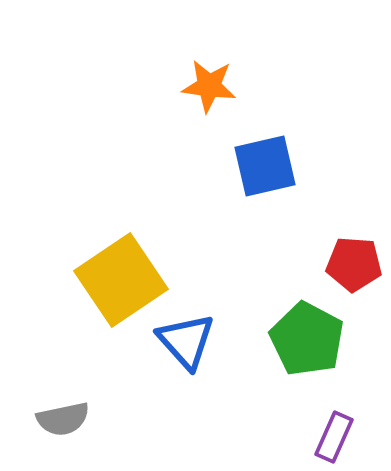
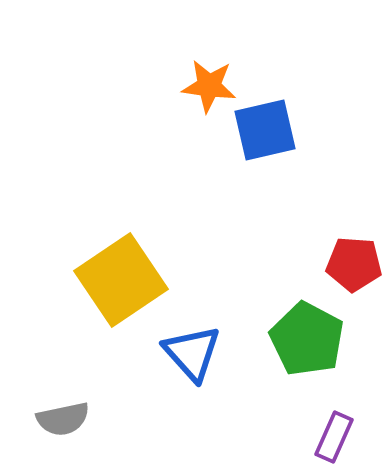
blue square: moved 36 px up
blue triangle: moved 6 px right, 12 px down
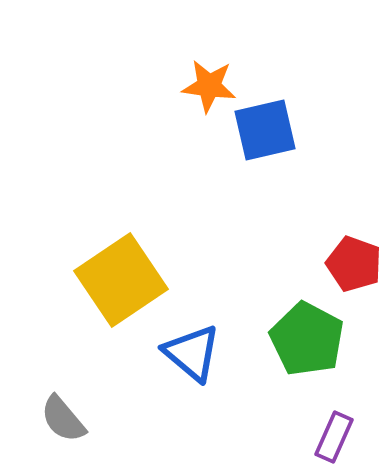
red pentagon: rotated 16 degrees clockwise
blue triangle: rotated 8 degrees counterclockwise
gray semicircle: rotated 62 degrees clockwise
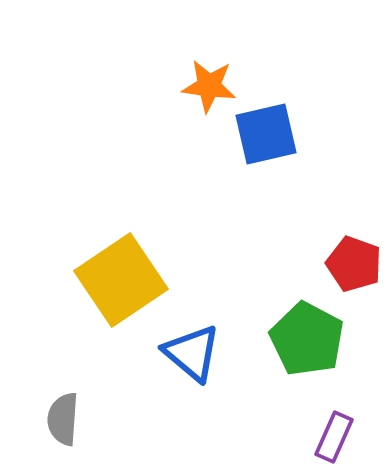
blue square: moved 1 px right, 4 px down
gray semicircle: rotated 44 degrees clockwise
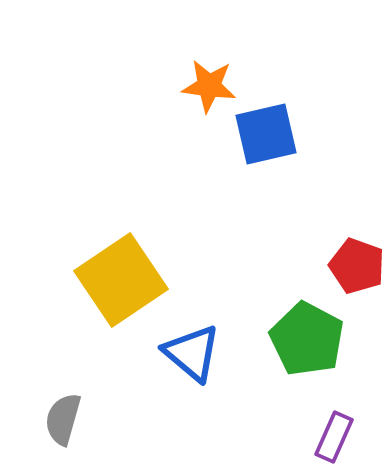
red pentagon: moved 3 px right, 2 px down
gray semicircle: rotated 12 degrees clockwise
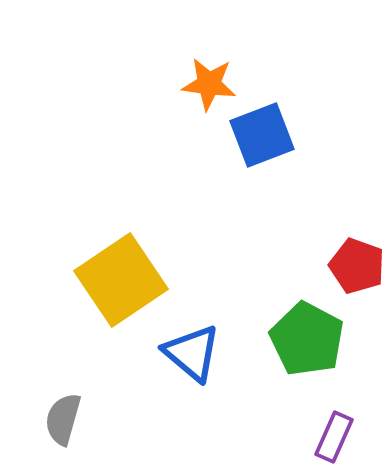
orange star: moved 2 px up
blue square: moved 4 px left, 1 px down; rotated 8 degrees counterclockwise
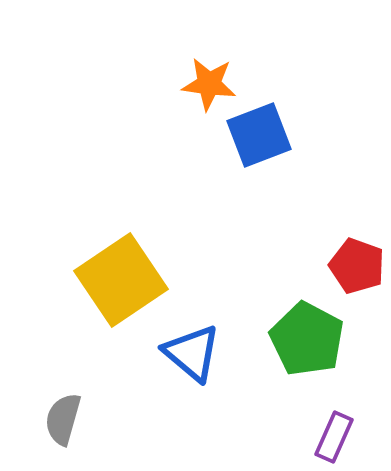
blue square: moved 3 px left
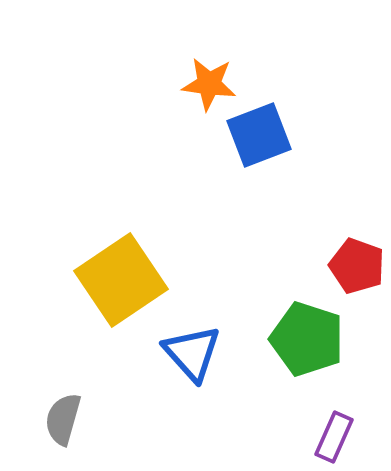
green pentagon: rotated 10 degrees counterclockwise
blue triangle: rotated 8 degrees clockwise
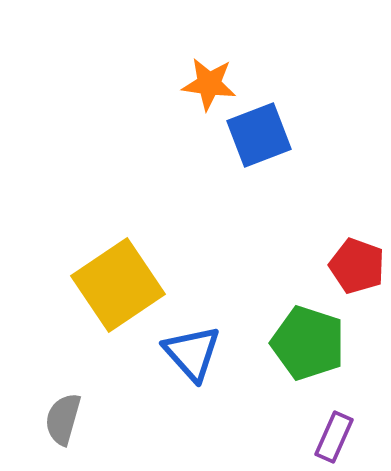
yellow square: moved 3 px left, 5 px down
green pentagon: moved 1 px right, 4 px down
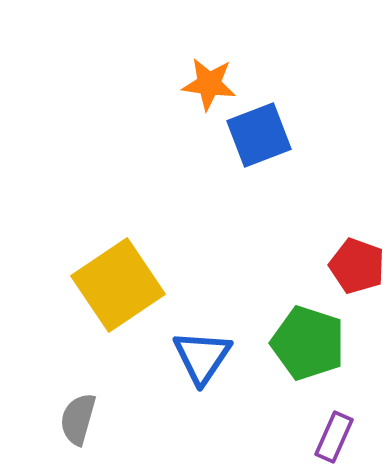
blue triangle: moved 10 px right, 4 px down; rotated 16 degrees clockwise
gray semicircle: moved 15 px right
